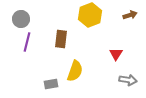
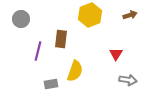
purple line: moved 11 px right, 9 px down
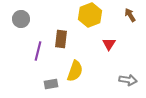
brown arrow: rotated 104 degrees counterclockwise
red triangle: moved 7 px left, 10 px up
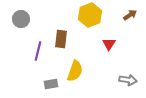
brown arrow: rotated 88 degrees clockwise
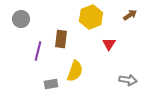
yellow hexagon: moved 1 px right, 2 px down
